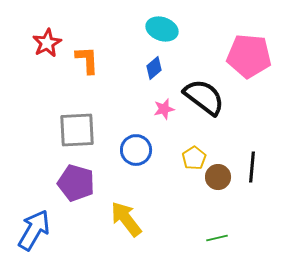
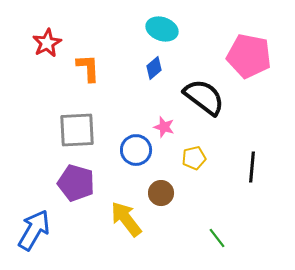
pink pentagon: rotated 6 degrees clockwise
orange L-shape: moved 1 px right, 8 px down
pink star: moved 18 px down; rotated 30 degrees clockwise
yellow pentagon: rotated 20 degrees clockwise
brown circle: moved 57 px left, 16 px down
green line: rotated 65 degrees clockwise
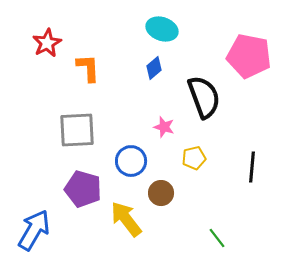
black semicircle: rotated 33 degrees clockwise
blue circle: moved 5 px left, 11 px down
purple pentagon: moved 7 px right, 6 px down
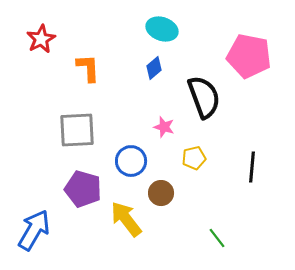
red star: moved 6 px left, 4 px up
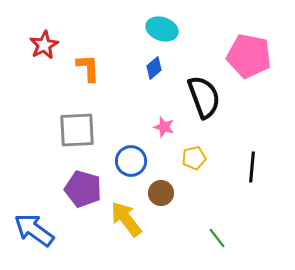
red star: moved 3 px right, 6 px down
blue arrow: rotated 84 degrees counterclockwise
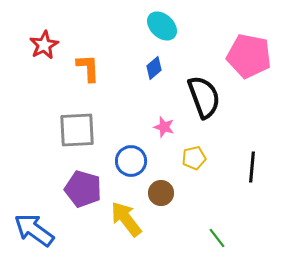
cyan ellipse: moved 3 px up; rotated 24 degrees clockwise
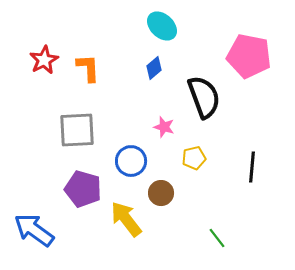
red star: moved 15 px down
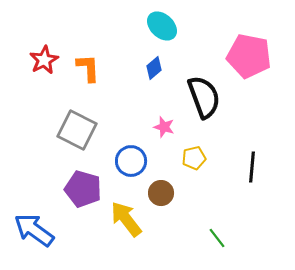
gray square: rotated 30 degrees clockwise
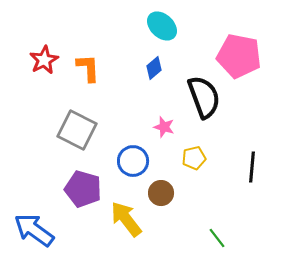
pink pentagon: moved 10 px left
blue circle: moved 2 px right
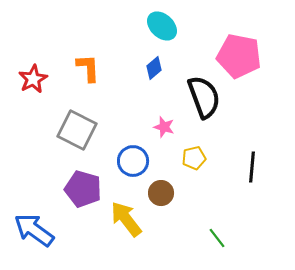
red star: moved 11 px left, 19 px down
